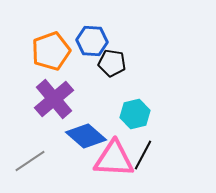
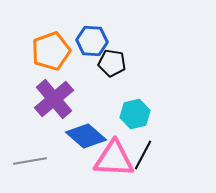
gray line: rotated 24 degrees clockwise
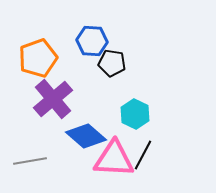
orange pentagon: moved 13 px left, 7 px down
purple cross: moved 1 px left
cyan hexagon: rotated 20 degrees counterclockwise
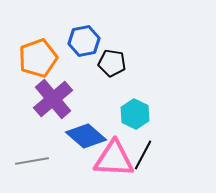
blue hexagon: moved 8 px left; rotated 16 degrees counterclockwise
gray line: moved 2 px right
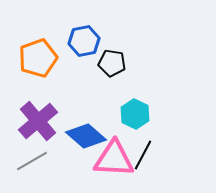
purple cross: moved 15 px left, 22 px down
gray line: rotated 20 degrees counterclockwise
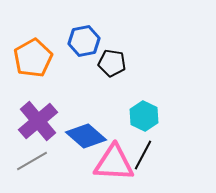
orange pentagon: moved 5 px left; rotated 9 degrees counterclockwise
cyan hexagon: moved 9 px right, 2 px down
pink triangle: moved 4 px down
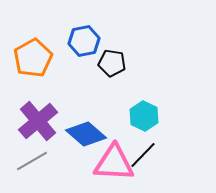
blue diamond: moved 2 px up
black line: rotated 16 degrees clockwise
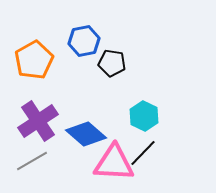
orange pentagon: moved 1 px right, 2 px down
purple cross: rotated 6 degrees clockwise
black line: moved 2 px up
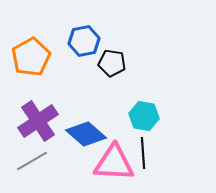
orange pentagon: moved 3 px left, 3 px up
cyan hexagon: rotated 16 degrees counterclockwise
black line: rotated 48 degrees counterclockwise
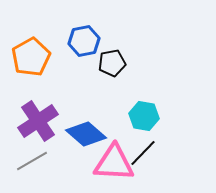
black pentagon: rotated 20 degrees counterclockwise
black line: rotated 48 degrees clockwise
